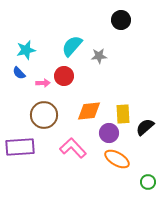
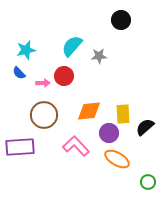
pink L-shape: moved 3 px right, 2 px up
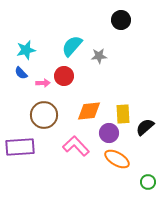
blue semicircle: moved 2 px right
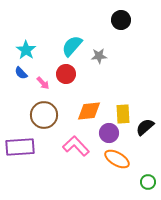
cyan star: rotated 24 degrees counterclockwise
red circle: moved 2 px right, 2 px up
pink arrow: rotated 48 degrees clockwise
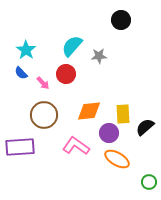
pink L-shape: rotated 12 degrees counterclockwise
green circle: moved 1 px right
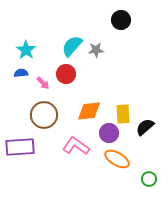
gray star: moved 3 px left, 6 px up
blue semicircle: rotated 128 degrees clockwise
green circle: moved 3 px up
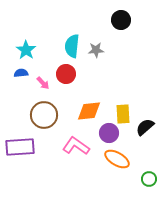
cyan semicircle: rotated 35 degrees counterclockwise
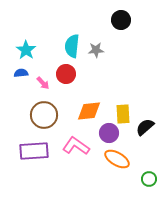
purple rectangle: moved 14 px right, 4 px down
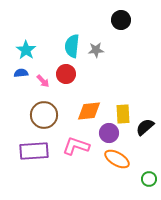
pink arrow: moved 2 px up
pink L-shape: rotated 16 degrees counterclockwise
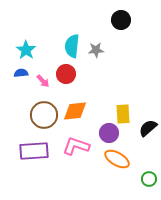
orange diamond: moved 14 px left
black semicircle: moved 3 px right, 1 px down
